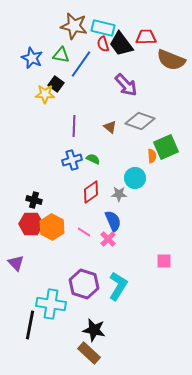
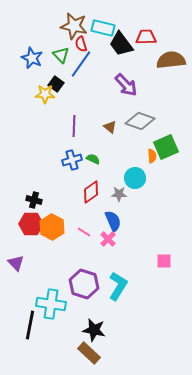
red semicircle: moved 22 px left
green triangle: rotated 36 degrees clockwise
brown semicircle: rotated 152 degrees clockwise
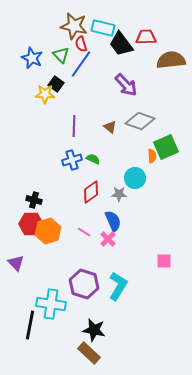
orange hexagon: moved 4 px left, 4 px down; rotated 15 degrees clockwise
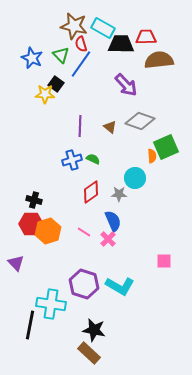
cyan rectangle: rotated 15 degrees clockwise
black trapezoid: rotated 128 degrees clockwise
brown semicircle: moved 12 px left
purple line: moved 6 px right
cyan L-shape: moved 2 px right; rotated 88 degrees clockwise
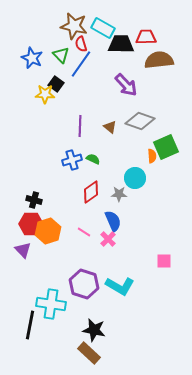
purple triangle: moved 7 px right, 13 px up
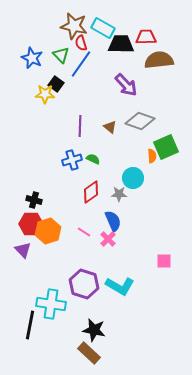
red semicircle: moved 1 px up
cyan circle: moved 2 px left
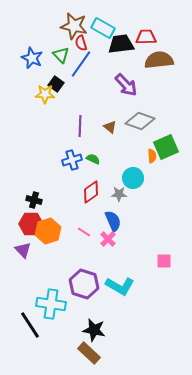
black trapezoid: rotated 8 degrees counterclockwise
black line: rotated 44 degrees counterclockwise
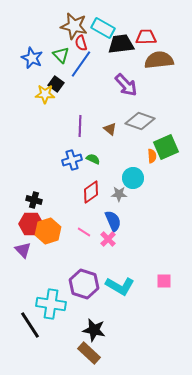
brown triangle: moved 2 px down
pink square: moved 20 px down
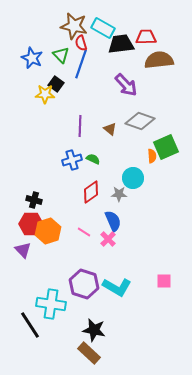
blue line: rotated 16 degrees counterclockwise
cyan L-shape: moved 3 px left, 1 px down
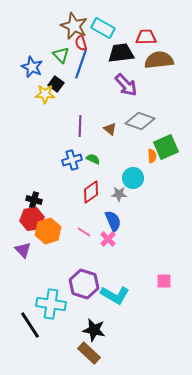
brown star: rotated 12 degrees clockwise
black trapezoid: moved 9 px down
blue star: moved 9 px down
red hexagon: moved 1 px right, 5 px up; rotated 10 degrees counterclockwise
cyan L-shape: moved 2 px left, 8 px down
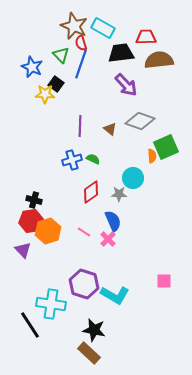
red hexagon: moved 1 px left, 2 px down
